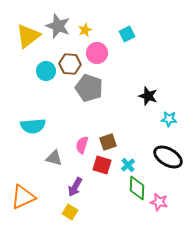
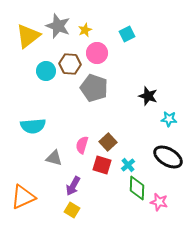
gray pentagon: moved 5 px right
brown square: rotated 24 degrees counterclockwise
purple arrow: moved 2 px left, 1 px up
yellow square: moved 2 px right, 2 px up
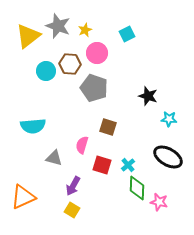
brown square: moved 15 px up; rotated 30 degrees counterclockwise
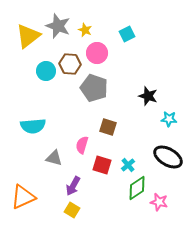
yellow star: rotated 24 degrees counterclockwise
green diamond: rotated 55 degrees clockwise
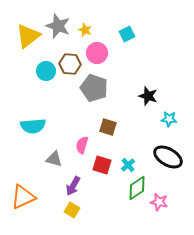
gray triangle: moved 1 px down
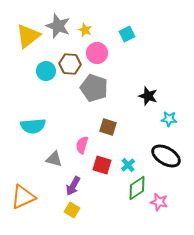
black ellipse: moved 2 px left, 1 px up
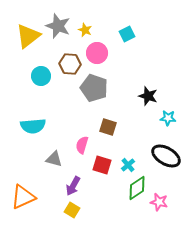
cyan circle: moved 5 px left, 5 px down
cyan star: moved 1 px left, 1 px up
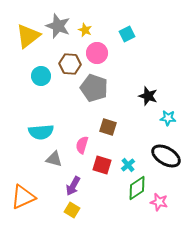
cyan semicircle: moved 8 px right, 6 px down
